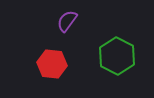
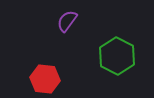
red hexagon: moved 7 px left, 15 px down
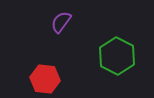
purple semicircle: moved 6 px left, 1 px down
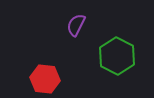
purple semicircle: moved 15 px right, 3 px down; rotated 10 degrees counterclockwise
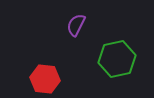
green hexagon: moved 3 px down; rotated 21 degrees clockwise
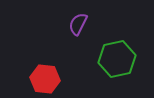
purple semicircle: moved 2 px right, 1 px up
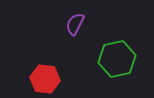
purple semicircle: moved 3 px left
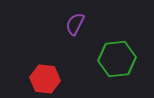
green hexagon: rotated 6 degrees clockwise
